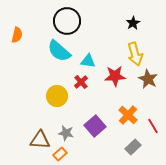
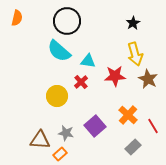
orange semicircle: moved 17 px up
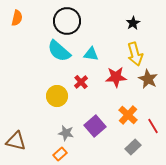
cyan triangle: moved 3 px right, 7 px up
red star: moved 1 px right, 1 px down
brown triangle: moved 24 px left, 1 px down; rotated 10 degrees clockwise
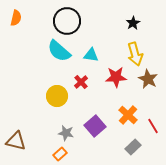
orange semicircle: moved 1 px left
cyan triangle: moved 1 px down
